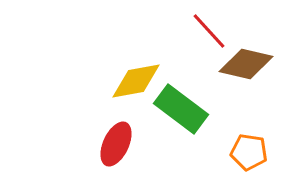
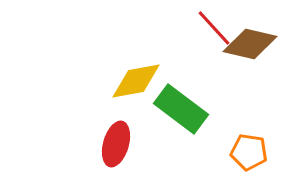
red line: moved 5 px right, 3 px up
brown diamond: moved 4 px right, 20 px up
red ellipse: rotated 9 degrees counterclockwise
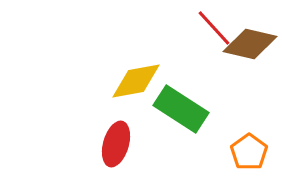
green rectangle: rotated 4 degrees counterclockwise
orange pentagon: rotated 27 degrees clockwise
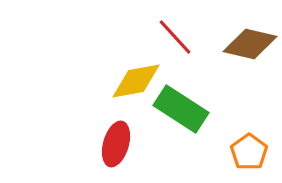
red line: moved 39 px left, 9 px down
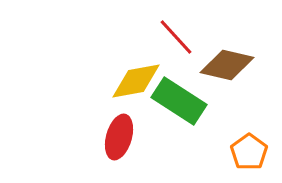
red line: moved 1 px right
brown diamond: moved 23 px left, 21 px down
green rectangle: moved 2 px left, 8 px up
red ellipse: moved 3 px right, 7 px up
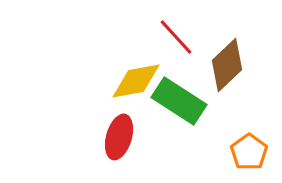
brown diamond: rotated 56 degrees counterclockwise
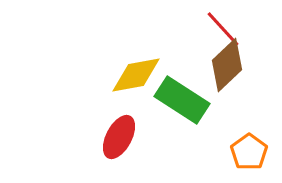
red line: moved 47 px right, 8 px up
yellow diamond: moved 6 px up
green rectangle: moved 3 px right, 1 px up
red ellipse: rotated 12 degrees clockwise
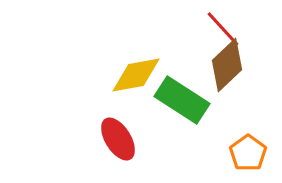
red ellipse: moved 1 px left, 2 px down; rotated 60 degrees counterclockwise
orange pentagon: moved 1 px left, 1 px down
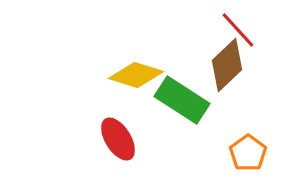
red line: moved 15 px right, 1 px down
yellow diamond: rotated 28 degrees clockwise
